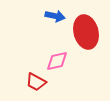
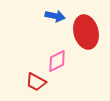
pink diamond: rotated 15 degrees counterclockwise
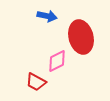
blue arrow: moved 8 px left
red ellipse: moved 5 px left, 5 px down
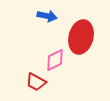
red ellipse: rotated 28 degrees clockwise
pink diamond: moved 2 px left, 1 px up
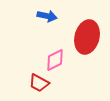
red ellipse: moved 6 px right
red trapezoid: moved 3 px right, 1 px down
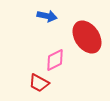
red ellipse: rotated 48 degrees counterclockwise
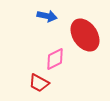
red ellipse: moved 2 px left, 2 px up
pink diamond: moved 1 px up
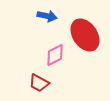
pink diamond: moved 4 px up
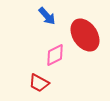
blue arrow: rotated 36 degrees clockwise
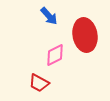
blue arrow: moved 2 px right
red ellipse: rotated 24 degrees clockwise
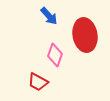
pink diamond: rotated 45 degrees counterclockwise
red trapezoid: moved 1 px left, 1 px up
